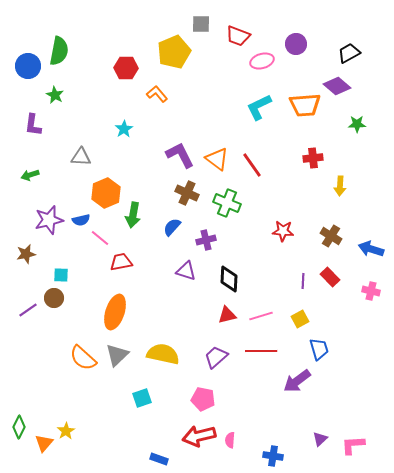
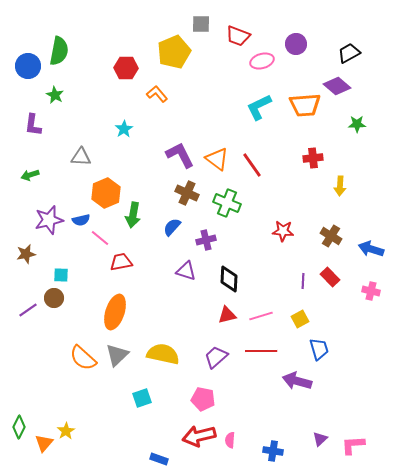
purple arrow at (297, 381): rotated 52 degrees clockwise
blue cross at (273, 456): moved 5 px up
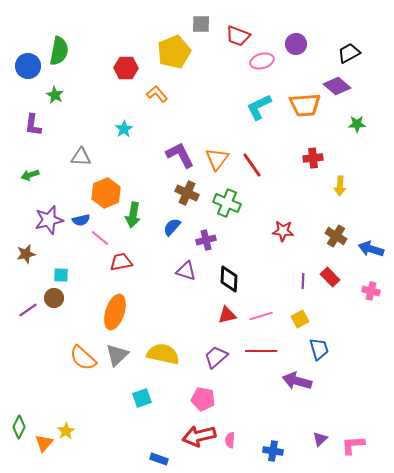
orange triangle at (217, 159): rotated 30 degrees clockwise
brown cross at (331, 236): moved 5 px right
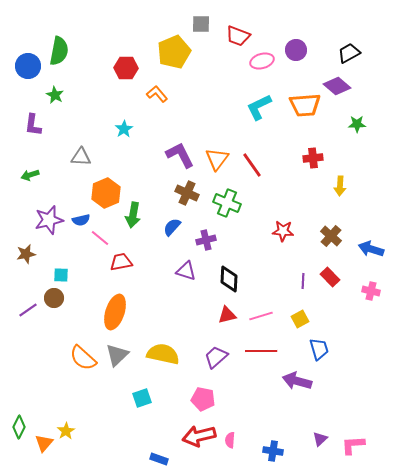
purple circle at (296, 44): moved 6 px down
brown cross at (336, 236): moved 5 px left; rotated 10 degrees clockwise
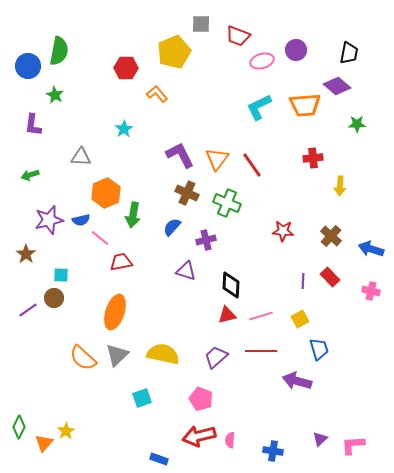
black trapezoid at (349, 53): rotated 130 degrees clockwise
brown star at (26, 254): rotated 24 degrees counterclockwise
black diamond at (229, 279): moved 2 px right, 6 px down
pink pentagon at (203, 399): moved 2 px left; rotated 10 degrees clockwise
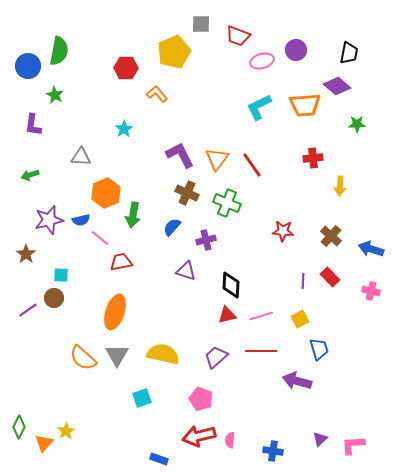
gray triangle at (117, 355): rotated 15 degrees counterclockwise
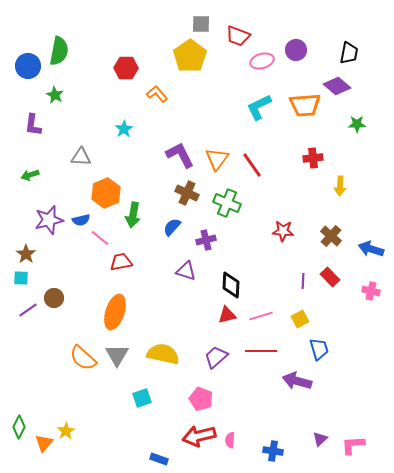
yellow pentagon at (174, 52): moved 16 px right, 4 px down; rotated 12 degrees counterclockwise
cyan square at (61, 275): moved 40 px left, 3 px down
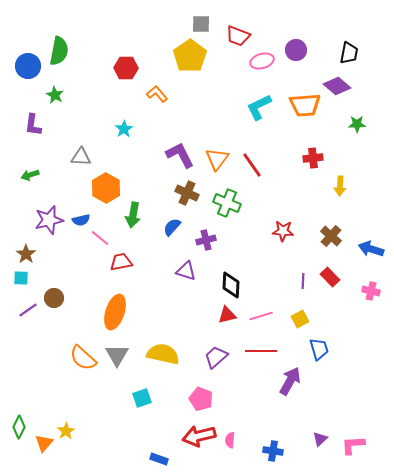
orange hexagon at (106, 193): moved 5 px up; rotated 8 degrees counterclockwise
purple arrow at (297, 381): moved 7 px left; rotated 104 degrees clockwise
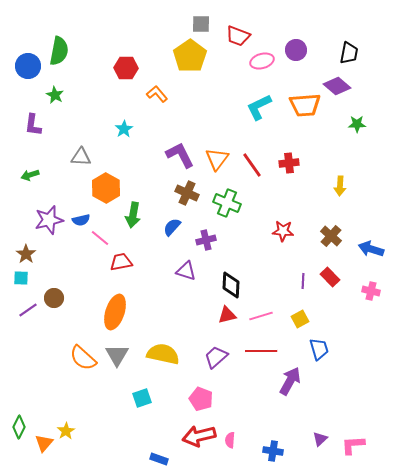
red cross at (313, 158): moved 24 px left, 5 px down
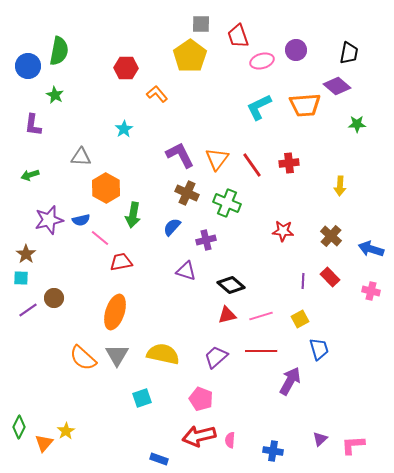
red trapezoid at (238, 36): rotated 50 degrees clockwise
black diamond at (231, 285): rotated 52 degrees counterclockwise
